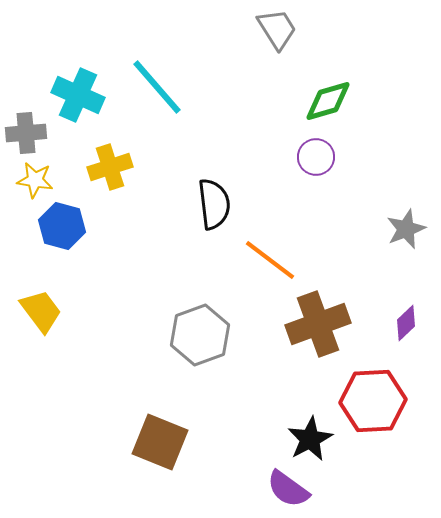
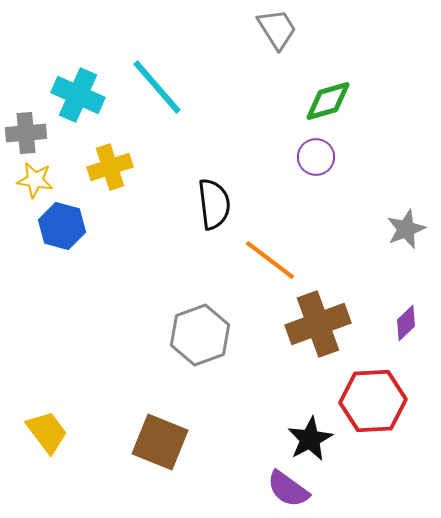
yellow trapezoid: moved 6 px right, 121 px down
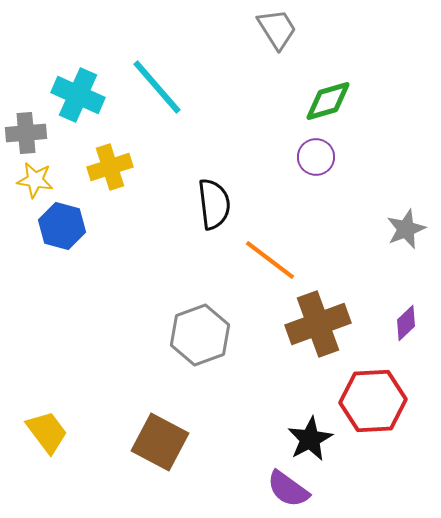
brown square: rotated 6 degrees clockwise
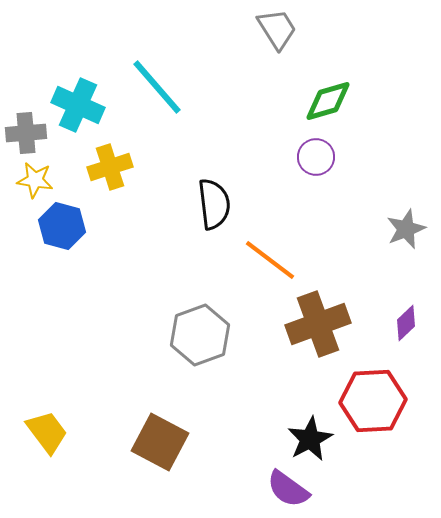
cyan cross: moved 10 px down
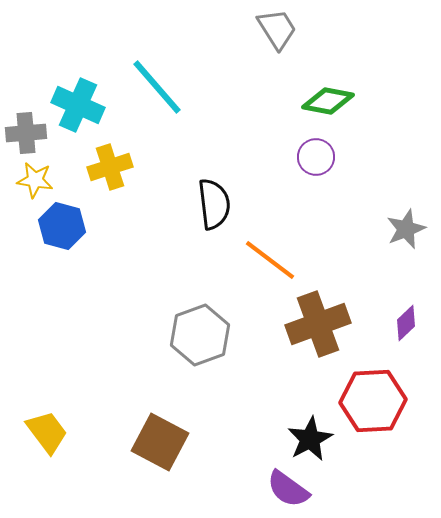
green diamond: rotated 27 degrees clockwise
